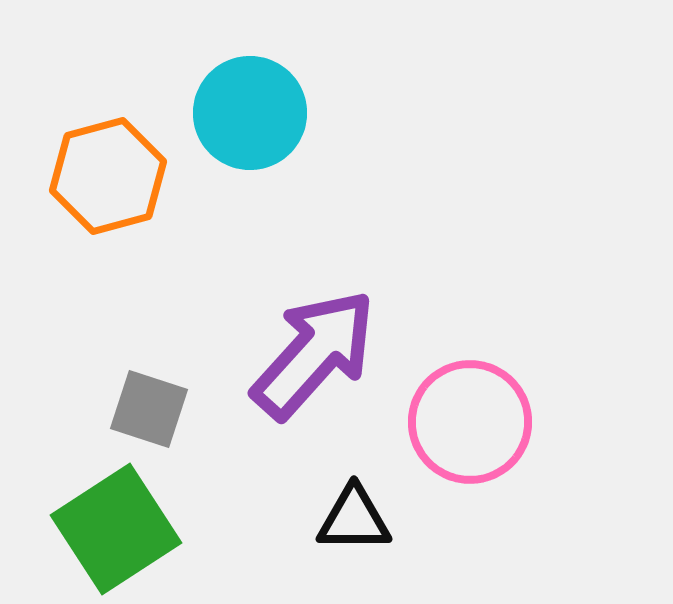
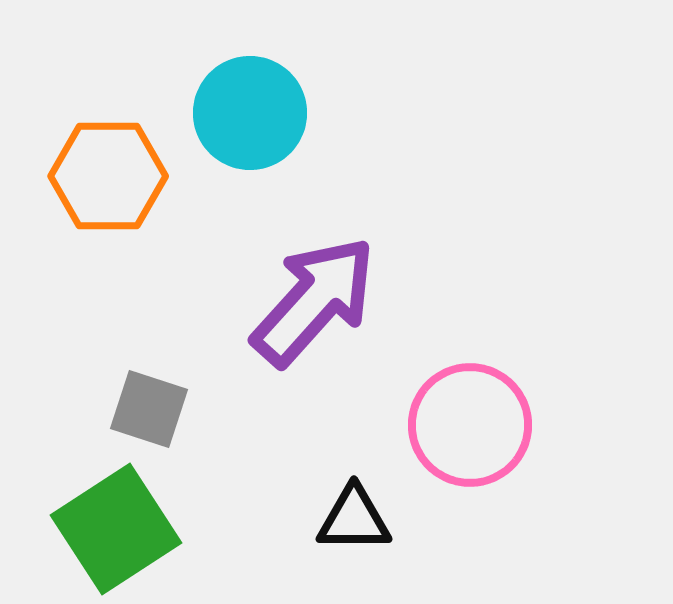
orange hexagon: rotated 15 degrees clockwise
purple arrow: moved 53 px up
pink circle: moved 3 px down
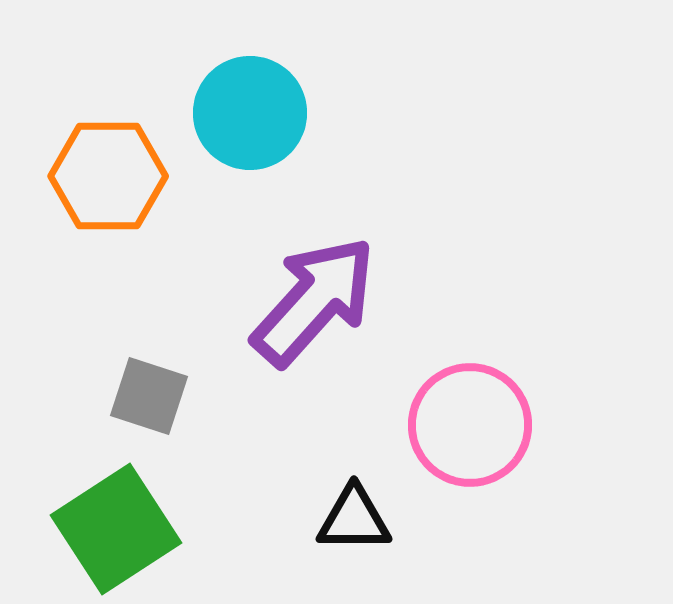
gray square: moved 13 px up
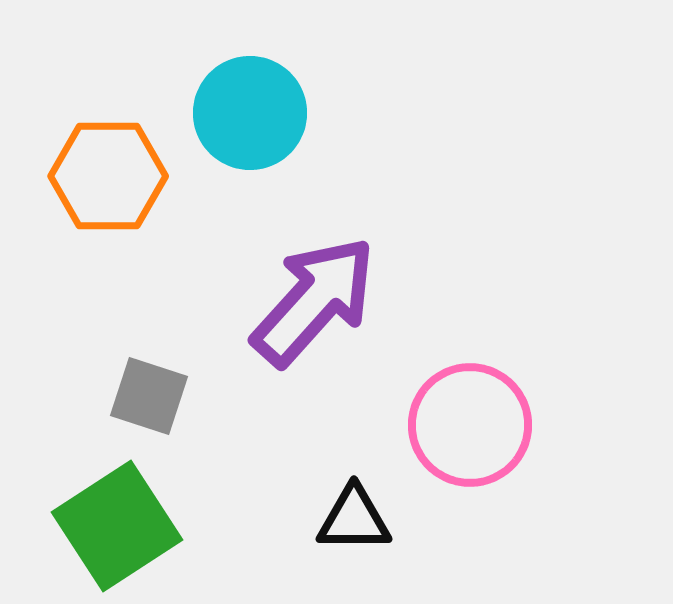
green square: moved 1 px right, 3 px up
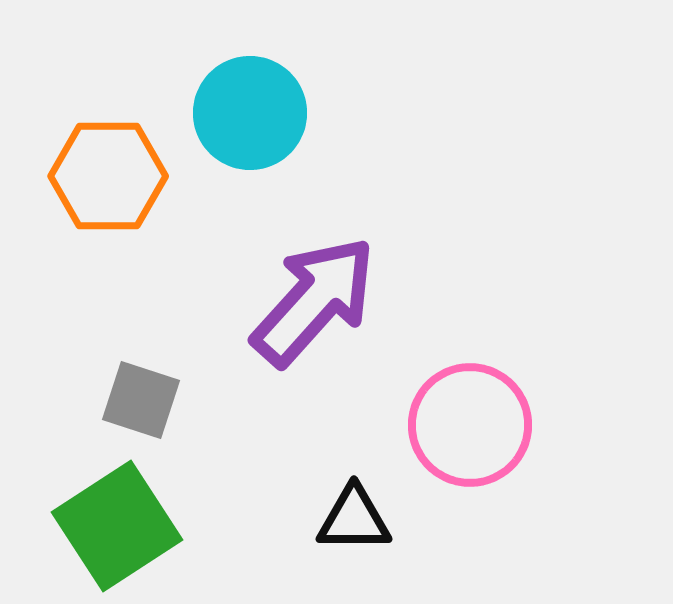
gray square: moved 8 px left, 4 px down
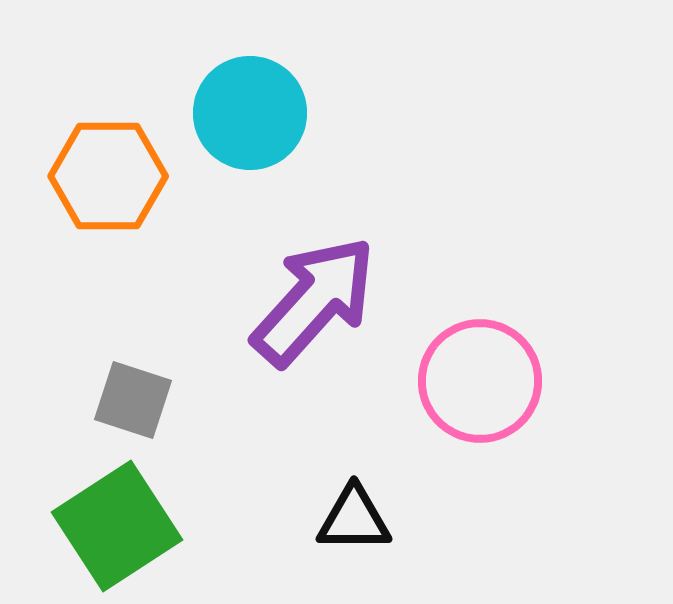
gray square: moved 8 px left
pink circle: moved 10 px right, 44 px up
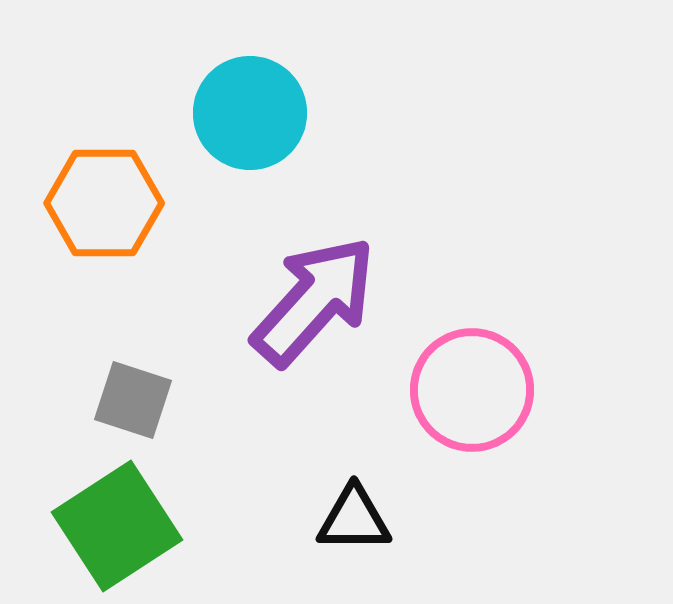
orange hexagon: moved 4 px left, 27 px down
pink circle: moved 8 px left, 9 px down
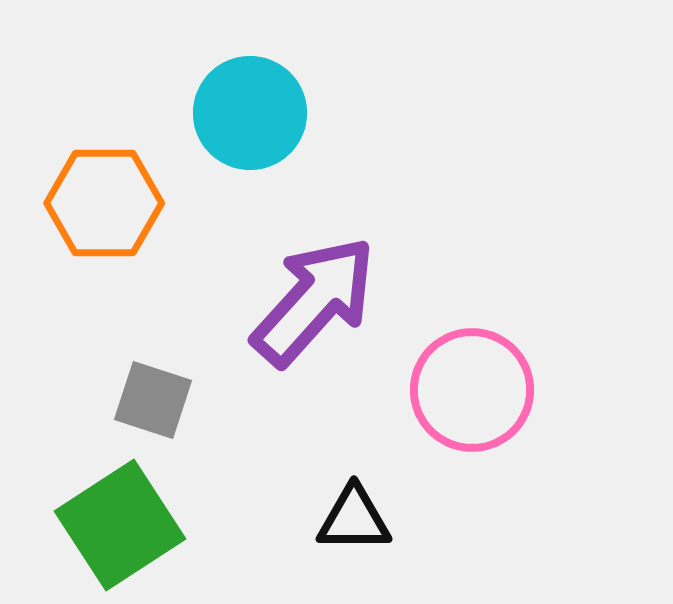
gray square: moved 20 px right
green square: moved 3 px right, 1 px up
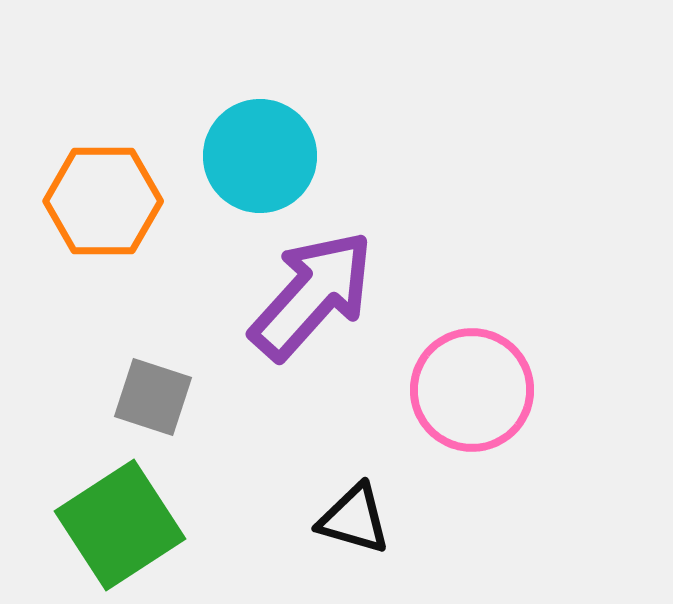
cyan circle: moved 10 px right, 43 px down
orange hexagon: moved 1 px left, 2 px up
purple arrow: moved 2 px left, 6 px up
gray square: moved 3 px up
black triangle: rotated 16 degrees clockwise
